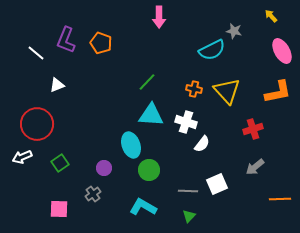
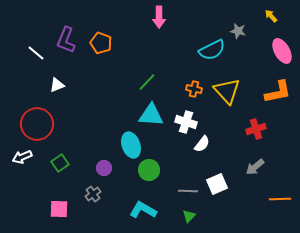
gray star: moved 4 px right
red cross: moved 3 px right
cyan L-shape: moved 3 px down
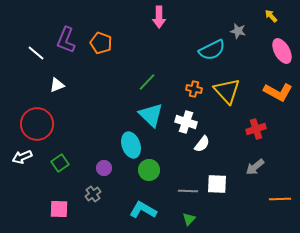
orange L-shape: rotated 40 degrees clockwise
cyan triangle: rotated 40 degrees clockwise
white square: rotated 25 degrees clockwise
green triangle: moved 3 px down
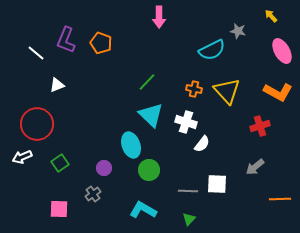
red cross: moved 4 px right, 3 px up
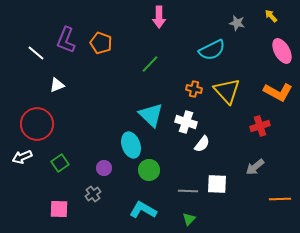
gray star: moved 1 px left, 8 px up
green line: moved 3 px right, 18 px up
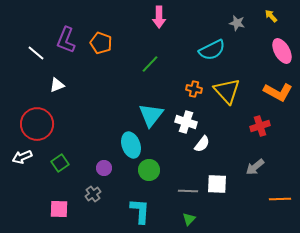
cyan triangle: rotated 24 degrees clockwise
cyan L-shape: moved 3 px left, 1 px down; rotated 64 degrees clockwise
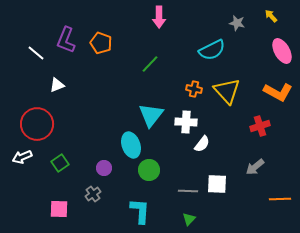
white cross: rotated 15 degrees counterclockwise
